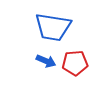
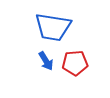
blue arrow: rotated 36 degrees clockwise
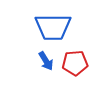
blue trapezoid: rotated 9 degrees counterclockwise
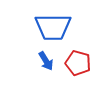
red pentagon: moved 3 px right; rotated 20 degrees clockwise
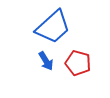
blue trapezoid: rotated 42 degrees counterclockwise
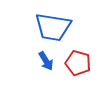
blue trapezoid: rotated 51 degrees clockwise
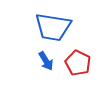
red pentagon: rotated 10 degrees clockwise
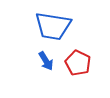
blue trapezoid: moved 1 px up
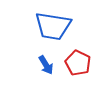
blue arrow: moved 4 px down
